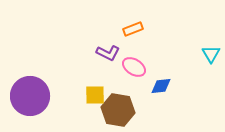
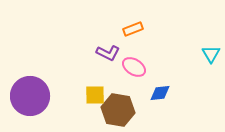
blue diamond: moved 1 px left, 7 px down
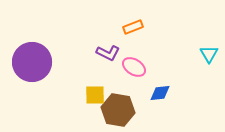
orange rectangle: moved 2 px up
cyan triangle: moved 2 px left
purple circle: moved 2 px right, 34 px up
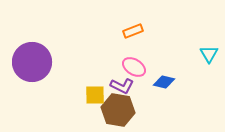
orange rectangle: moved 4 px down
purple L-shape: moved 14 px right, 33 px down
blue diamond: moved 4 px right, 11 px up; rotated 20 degrees clockwise
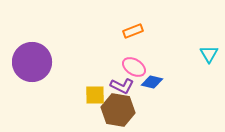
blue diamond: moved 12 px left
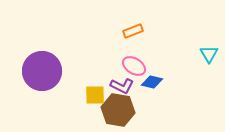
purple circle: moved 10 px right, 9 px down
pink ellipse: moved 1 px up
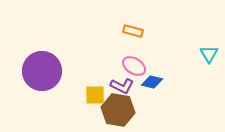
orange rectangle: rotated 36 degrees clockwise
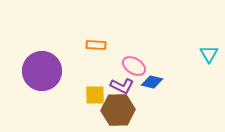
orange rectangle: moved 37 px left, 14 px down; rotated 12 degrees counterclockwise
brown hexagon: rotated 12 degrees counterclockwise
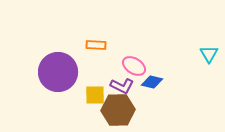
purple circle: moved 16 px right, 1 px down
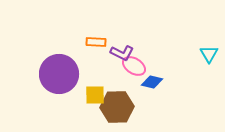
orange rectangle: moved 3 px up
purple circle: moved 1 px right, 2 px down
purple L-shape: moved 33 px up
brown hexagon: moved 1 px left, 3 px up
